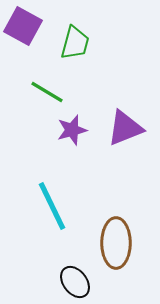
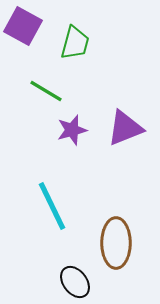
green line: moved 1 px left, 1 px up
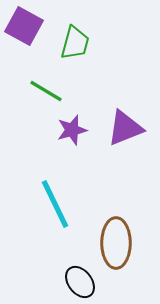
purple square: moved 1 px right
cyan line: moved 3 px right, 2 px up
black ellipse: moved 5 px right
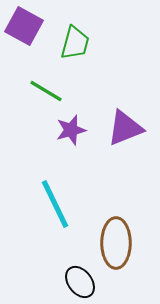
purple star: moved 1 px left
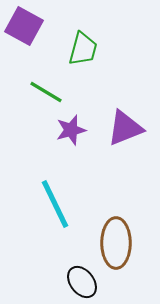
green trapezoid: moved 8 px right, 6 px down
green line: moved 1 px down
black ellipse: moved 2 px right
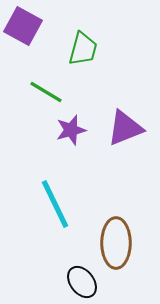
purple square: moved 1 px left
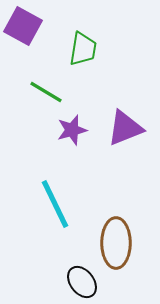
green trapezoid: rotated 6 degrees counterclockwise
purple star: moved 1 px right
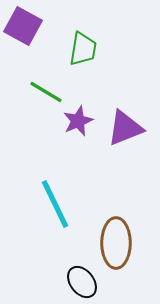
purple star: moved 6 px right, 9 px up; rotated 8 degrees counterclockwise
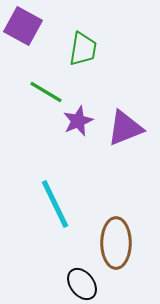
black ellipse: moved 2 px down
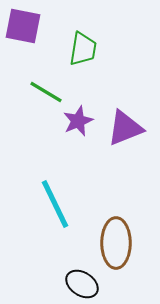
purple square: rotated 18 degrees counterclockwise
black ellipse: rotated 20 degrees counterclockwise
